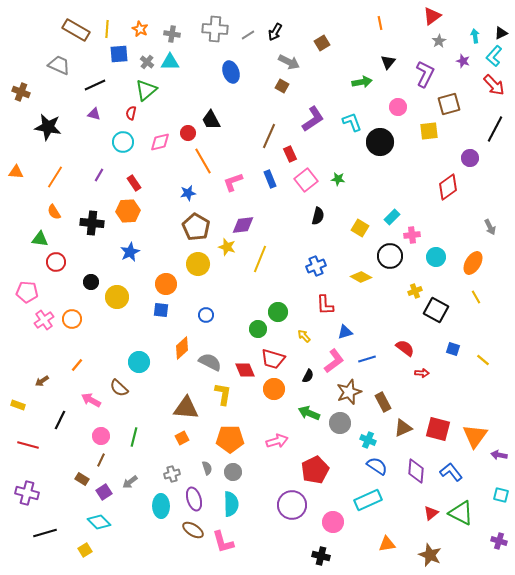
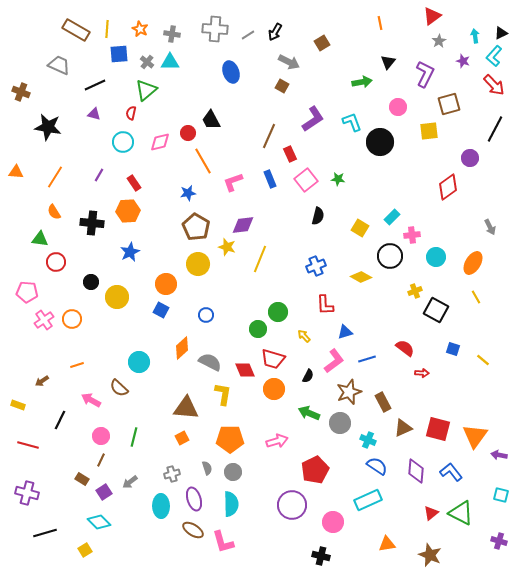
blue square at (161, 310): rotated 21 degrees clockwise
orange line at (77, 365): rotated 32 degrees clockwise
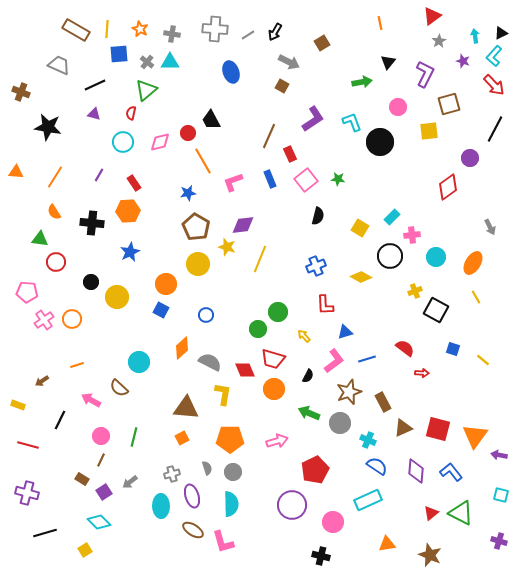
purple ellipse at (194, 499): moved 2 px left, 3 px up
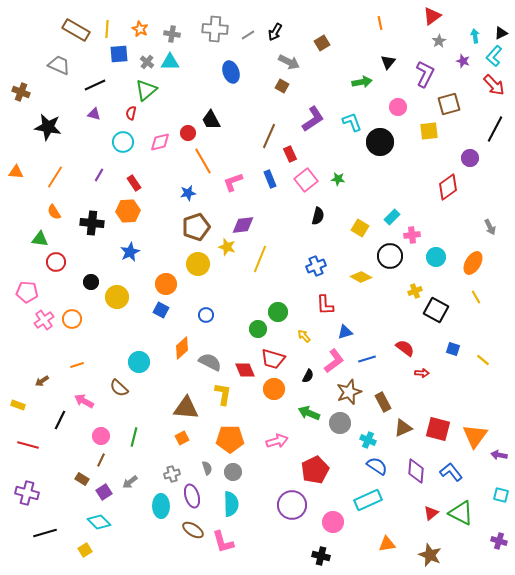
brown pentagon at (196, 227): rotated 24 degrees clockwise
pink arrow at (91, 400): moved 7 px left, 1 px down
